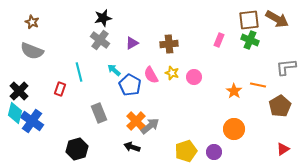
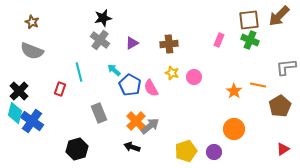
brown arrow: moved 2 px right, 3 px up; rotated 105 degrees clockwise
pink semicircle: moved 13 px down
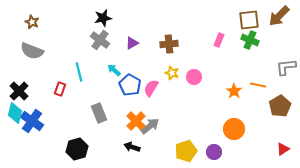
pink semicircle: rotated 60 degrees clockwise
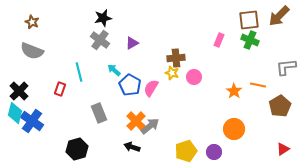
brown cross: moved 7 px right, 14 px down
